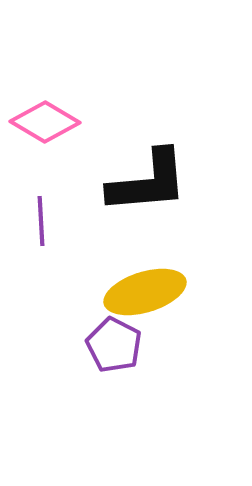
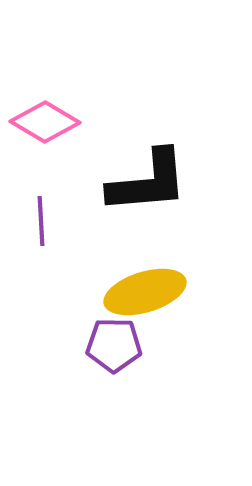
purple pentagon: rotated 26 degrees counterclockwise
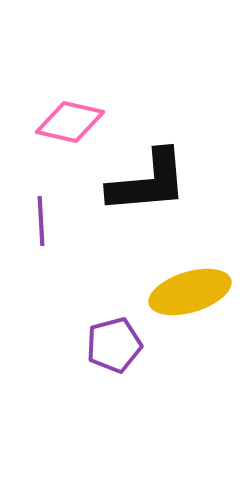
pink diamond: moved 25 px right; rotated 18 degrees counterclockwise
yellow ellipse: moved 45 px right
purple pentagon: rotated 16 degrees counterclockwise
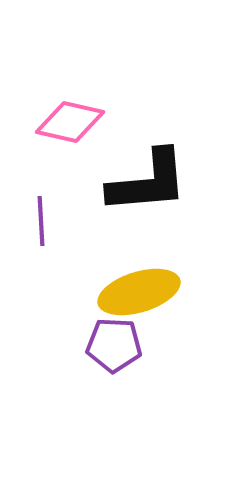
yellow ellipse: moved 51 px left
purple pentagon: rotated 18 degrees clockwise
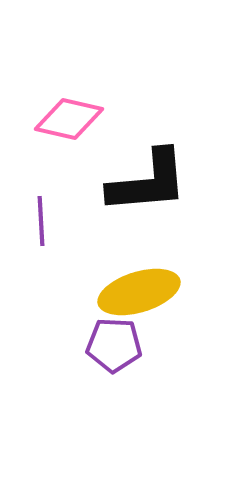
pink diamond: moved 1 px left, 3 px up
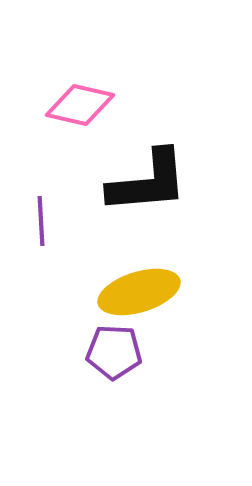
pink diamond: moved 11 px right, 14 px up
purple pentagon: moved 7 px down
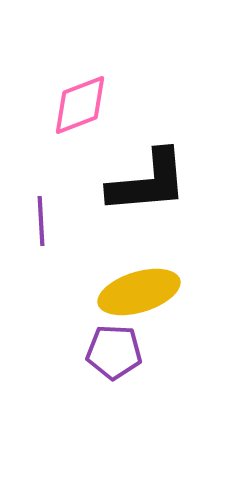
pink diamond: rotated 34 degrees counterclockwise
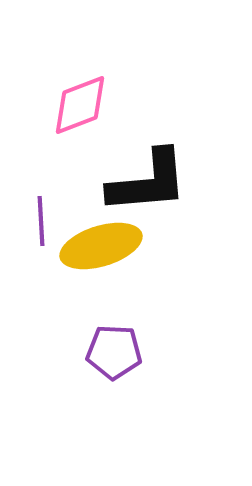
yellow ellipse: moved 38 px left, 46 px up
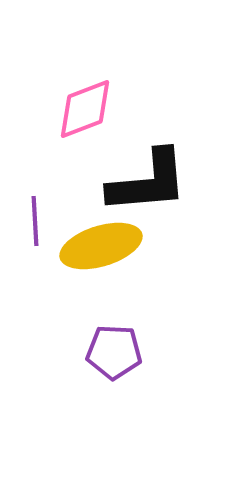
pink diamond: moved 5 px right, 4 px down
purple line: moved 6 px left
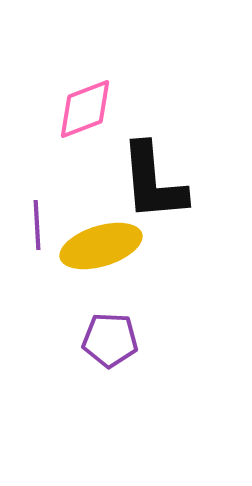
black L-shape: moved 5 px right; rotated 90 degrees clockwise
purple line: moved 2 px right, 4 px down
purple pentagon: moved 4 px left, 12 px up
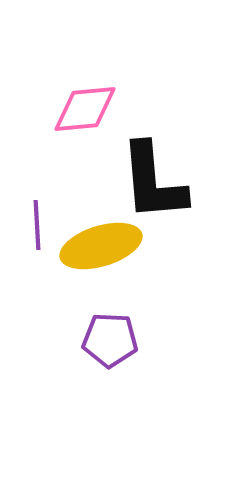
pink diamond: rotated 16 degrees clockwise
